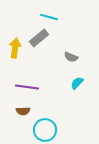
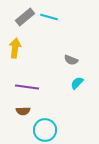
gray rectangle: moved 14 px left, 21 px up
gray semicircle: moved 3 px down
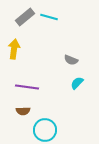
yellow arrow: moved 1 px left, 1 px down
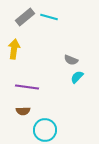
cyan semicircle: moved 6 px up
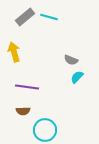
yellow arrow: moved 3 px down; rotated 24 degrees counterclockwise
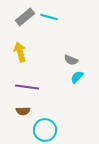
yellow arrow: moved 6 px right
